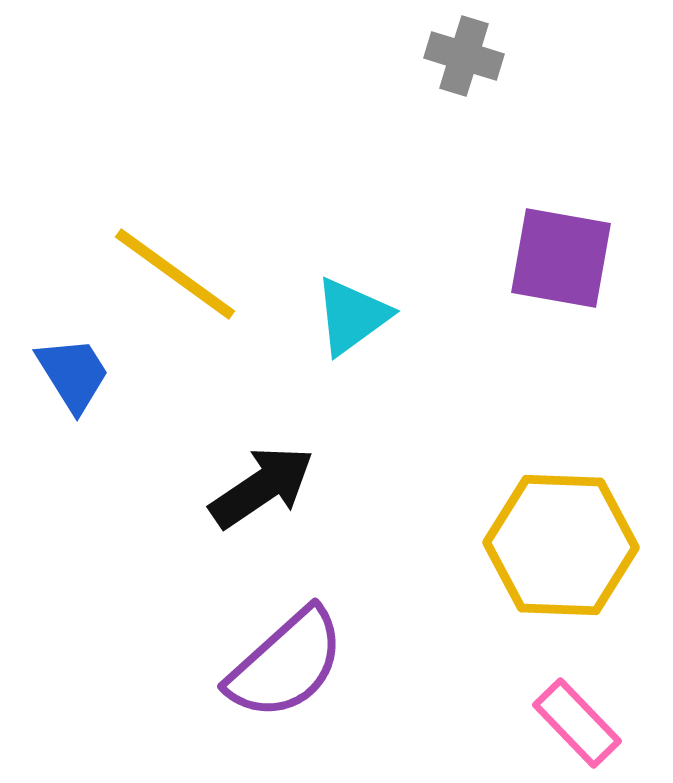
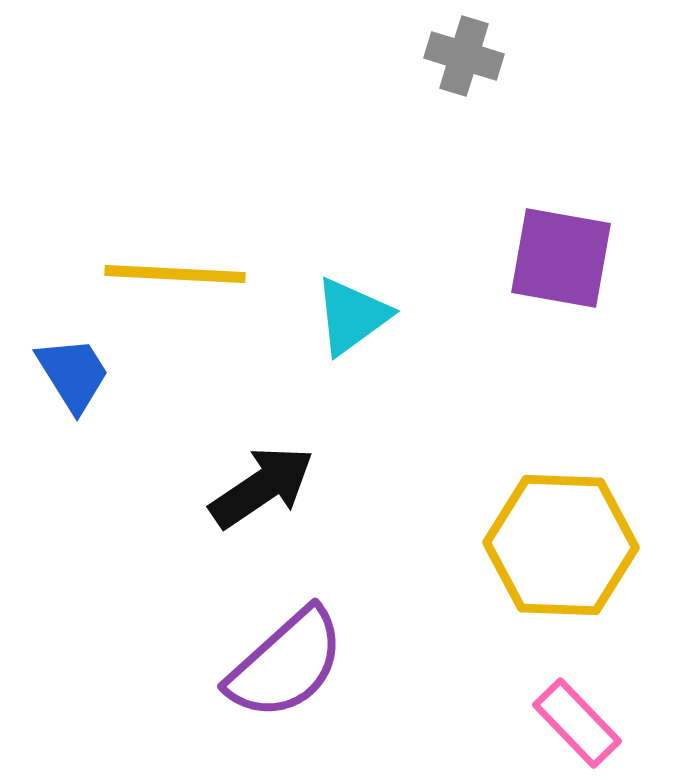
yellow line: rotated 33 degrees counterclockwise
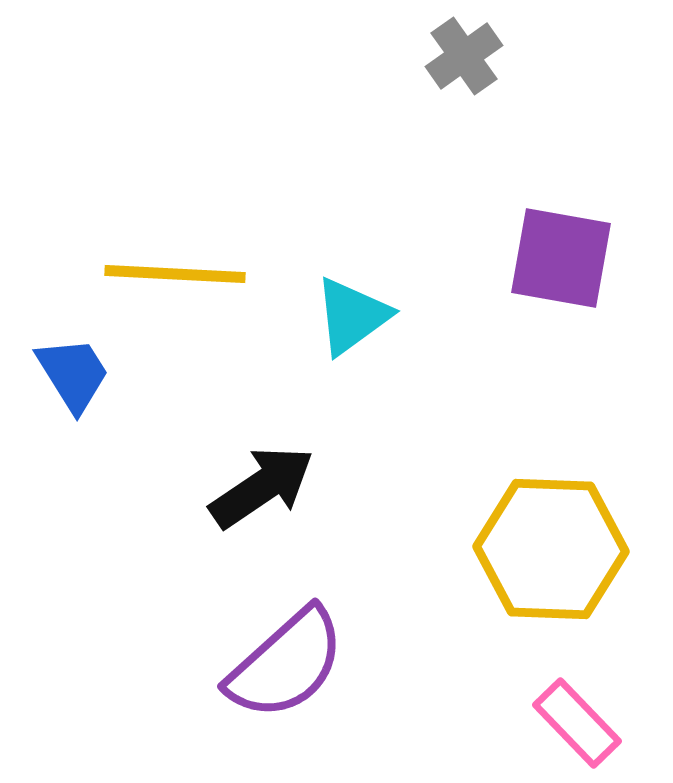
gray cross: rotated 38 degrees clockwise
yellow hexagon: moved 10 px left, 4 px down
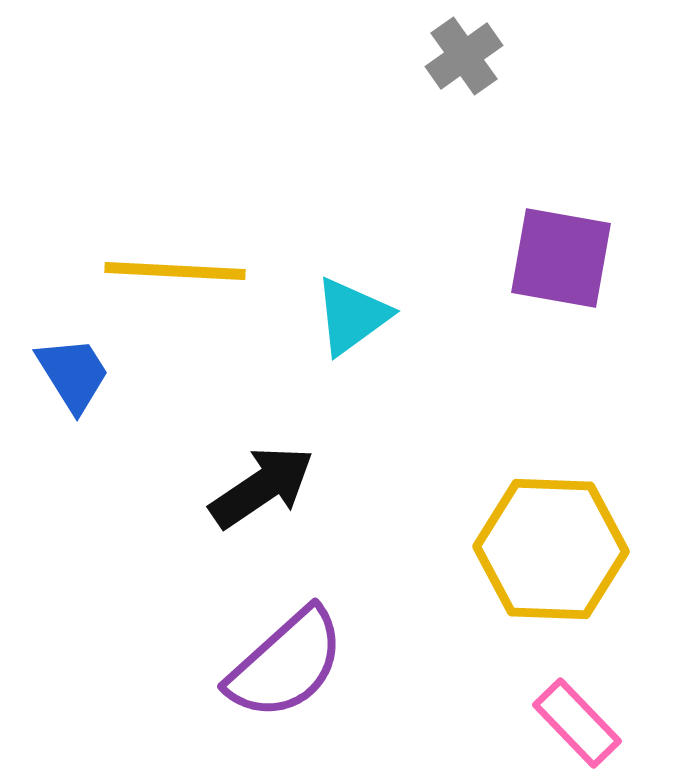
yellow line: moved 3 px up
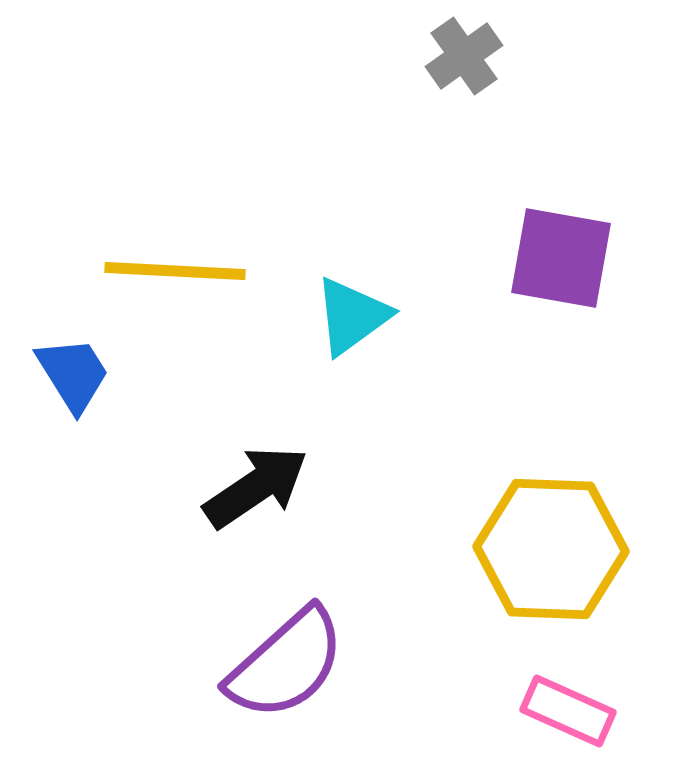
black arrow: moved 6 px left
pink rectangle: moved 9 px left, 12 px up; rotated 22 degrees counterclockwise
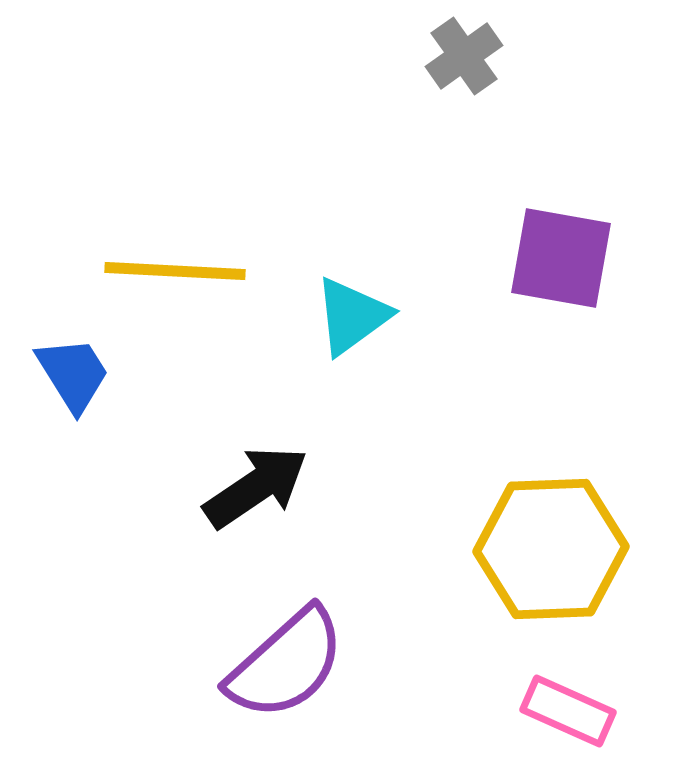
yellow hexagon: rotated 4 degrees counterclockwise
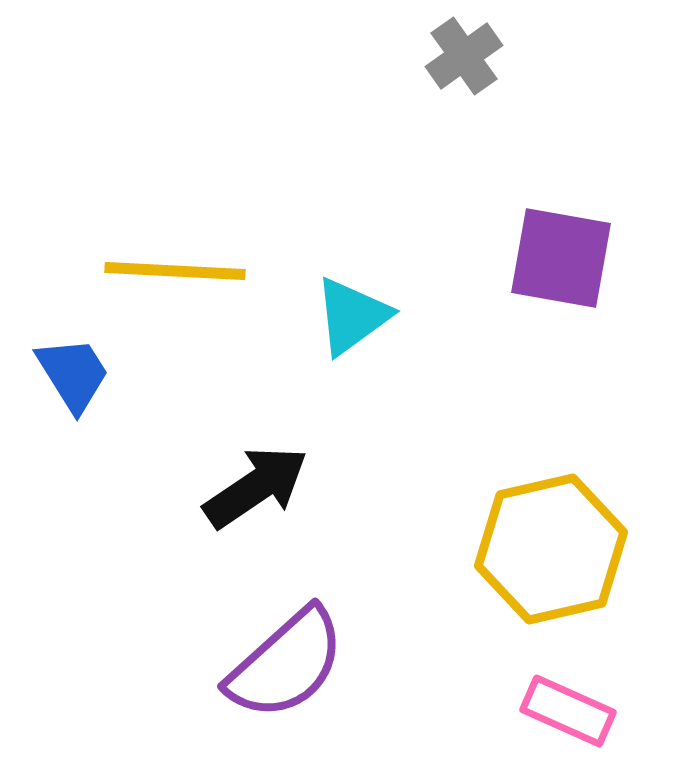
yellow hexagon: rotated 11 degrees counterclockwise
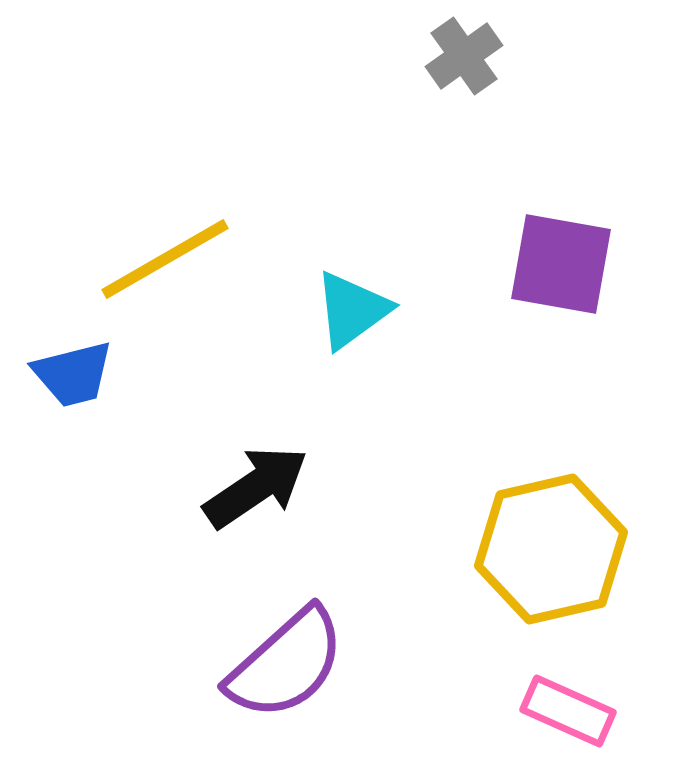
purple square: moved 6 px down
yellow line: moved 10 px left, 12 px up; rotated 33 degrees counterclockwise
cyan triangle: moved 6 px up
blue trapezoid: rotated 108 degrees clockwise
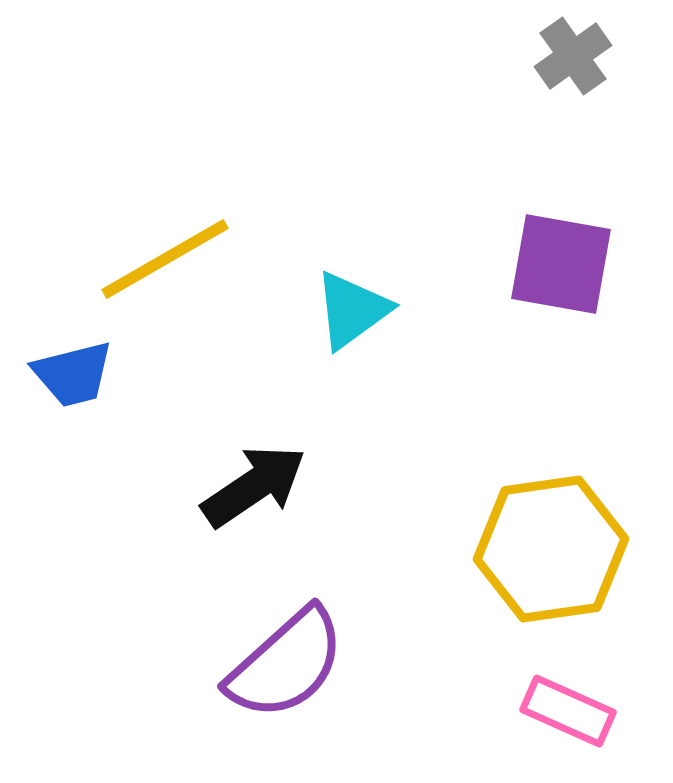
gray cross: moved 109 px right
black arrow: moved 2 px left, 1 px up
yellow hexagon: rotated 5 degrees clockwise
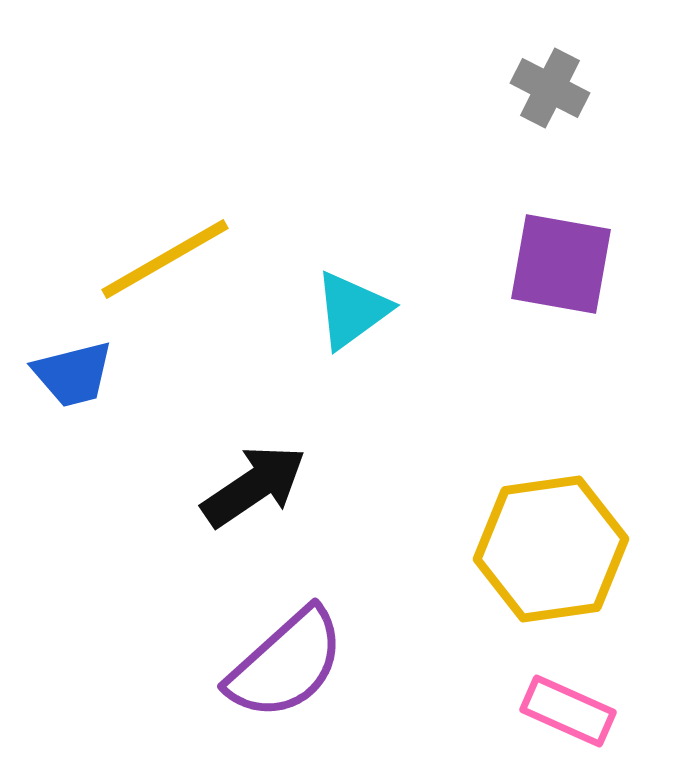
gray cross: moved 23 px left, 32 px down; rotated 28 degrees counterclockwise
